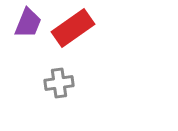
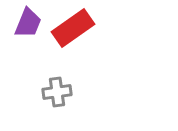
gray cross: moved 2 px left, 9 px down
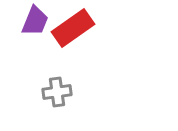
purple trapezoid: moved 7 px right, 2 px up
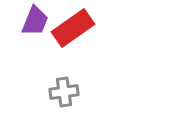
gray cross: moved 7 px right
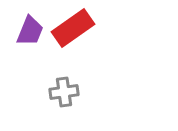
purple trapezoid: moved 5 px left, 10 px down
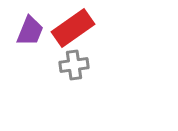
gray cross: moved 10 px right, 27 px up
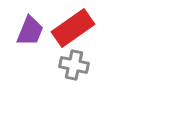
gray cross: rotated 20 degrees clockwise
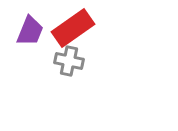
gray cross: moved 5 px left, 4 px up
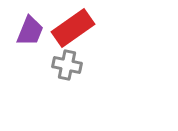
gray cross: moved 2 px left, 4 px down
